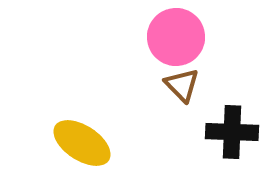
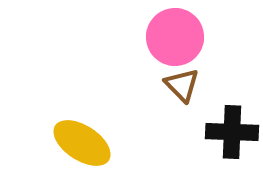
pink circle: moved 1 px left
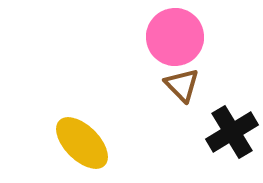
black cross: rotated 33 degrees counterclockwise
yellow ellipse: rotated 12 degrees clockwise
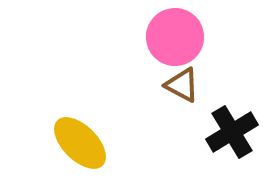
brown triangle: rotated 18 degrees counterclockwise
yellow ellipse: moved 2 px left
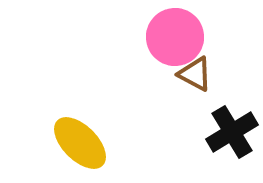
brown triangle: moved 13 px right, 11 px up
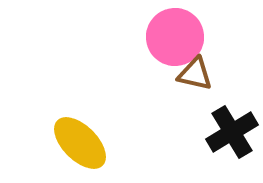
brown triangle: rotated 15 degrees counterclockwise
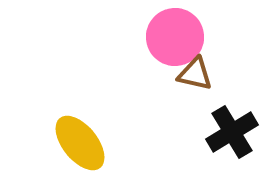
yellow ellipse: rotated 6 degrees clockwise
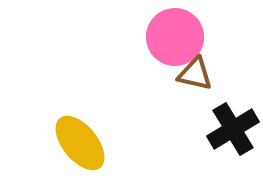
black cross: moved 1 px right, 3 px up
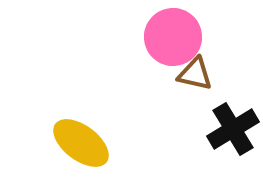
pink circle: moved 2 px left
yellow ellipse: moved 1 px right; rotated 14 degrees counterclockwise
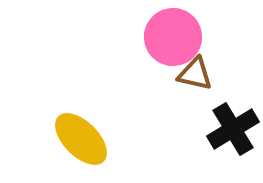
yellow ellipse: moved 4 px up; rotated 8 degrees clockwise
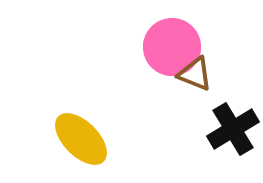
pink circle: moved 1 px left, 10 px down
brown triangle: rotated 9 degrees clockwise
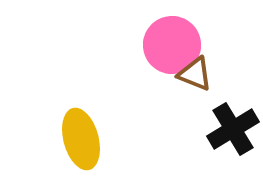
pink circle: moved 2 px up
yellow ellipse: rotated 30 degrees clockwise
